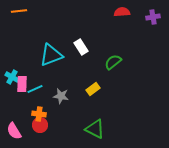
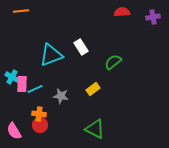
orange line: moved 2 px right
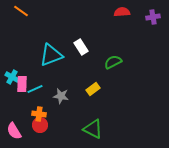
orange line: rotated 42 degrees clockwise
green semicircle: rotated 12 degrees clockwise
green triangle: moved 2 px left
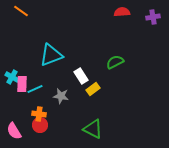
white rectangle: moved 29 px down
green semicircle: moved 2 px right
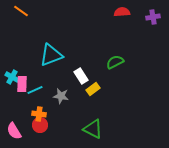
cyan line: moved 1 px down
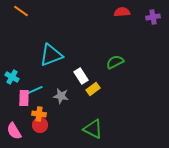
pink rectangle: moved 2 px right, 14 px down
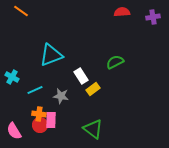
pink rectangle: moved 27 px right, 22 px down
green triangle: rotated 10 degrees clockwise
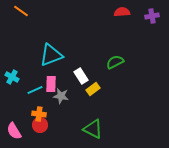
purple cross: moved 1 px left, 1 px up
pink rectangle: moved 36 px up
green triangle: rotated 10 degrees counterclockwise
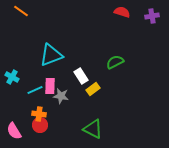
red semicircle: rotated 21 degrees clockwise
pink rectangle: moved 1 px left, 2 px down
